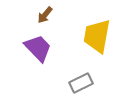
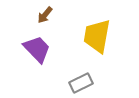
purple trapezoid: moved 1 px left, 1 px down
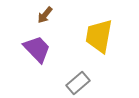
yellow trapezoid: moved 2 px right
gray rectangle: moved 3 px left; rotated 15 degrees counterclockwise
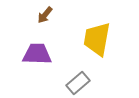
yellow trapezoid: moved 2 px left, 3 px down
purple trapezoid: moved 5 px down; rotated 44 degrees counterclockwise
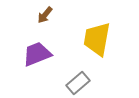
purple trapezoid: rotated 24 degrees counterclockwise
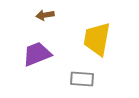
brown arrow: rotated 42 degrees clockwise
gray rectangle: moved 4 px right, 4 px up; rotated 45 degrees clockwise
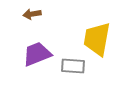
brown arrow: moved 13 px left, 1 px up
gray rectangle: moved 9 px left, 13 px up
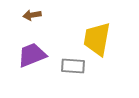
brown arrow: moved 1 px down
purple trapezoid: moved 5 px left, 1 px down
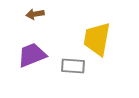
brown arrow: moved 3 px right, 1 px up
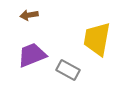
brown arrow: moved 6 px left, 1 px down
gray rectangle: moved 5 px left, 4 px down; rotated 25 degrees clockwise
